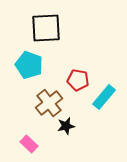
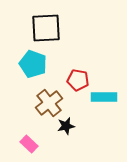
cyan pentagon: moved 4 px right, 1 px up
cyan rectangle: rotated 50 degrees clockwise
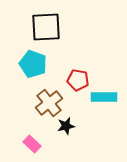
black square: moved 1 px up
pink rectangle: moved 3 px right
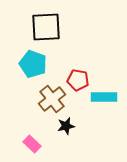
brown cross: moved 3 px right, 4 px up
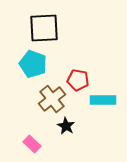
black square: moved 2 px left, 1 px down
cyan rectangle: moved 1 px left, 3 px down
black star: rotated 30 degrees counterclockwise
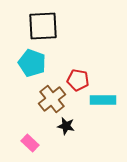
black square: moved 1 px left, 2 px up
cyan pentagon: moved 1 px left, 1 px up
black star: rotated 18 degrees counterclockwise
pink rectangle: moved 2 px left, 1 px up
